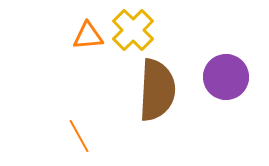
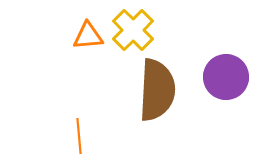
orange line: rotated 24 degrees clockwise
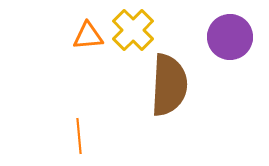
purple circle: moved 4 px right, 40 px up
brown semicircle: moved 12 px right, 5 px up
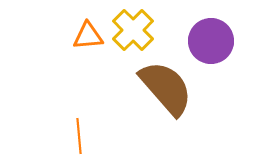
purple circle: moved 19 px left, 4 px down
brown semicircle: moved 3 px left, 3 px down; rotated 44 degrees counterclockwise
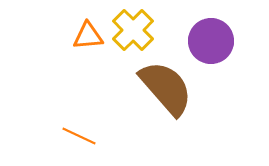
orange line: rotated 60 degrees counterclockwise
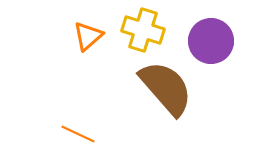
yellow cross: moved 10 px right; rotated 27 degrees counterclockwise
orange triangle: rotated 36 degrees counterclockwise
orange line: moved 1 px left, 2 px up
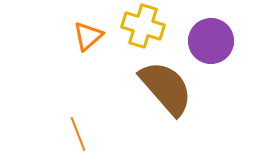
yellow cross: moved 4 px up
orange line: rotated 44 degrees clockwise
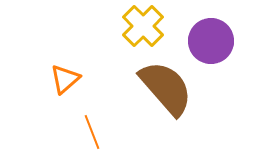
yellow cross: rotated 27 degrees clockwise
orange triangle: moved 23 px left, 43 px down
orange line: moved 14 px right, 2 px up
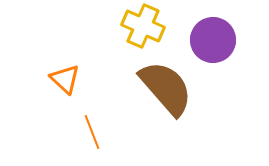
yellow cross: rotated 21 degrees counterclockwise
purple circle: moved 2 px right, 1 px up
orange triangle: rotated 36 degrees counterclockwise
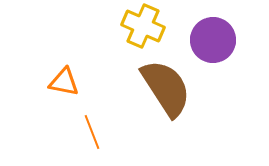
orange triangle: moved 1 px left, 3 px down; rotated 32 degrees counterclockwise
brown semicircle: rotated 8 degrees clockwise
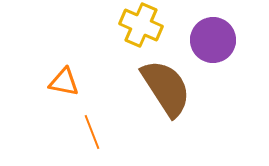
yellow cross: moved 2 px left, 1 px up
